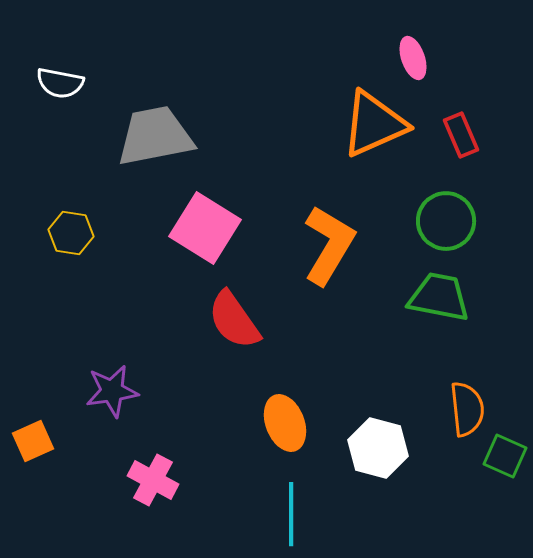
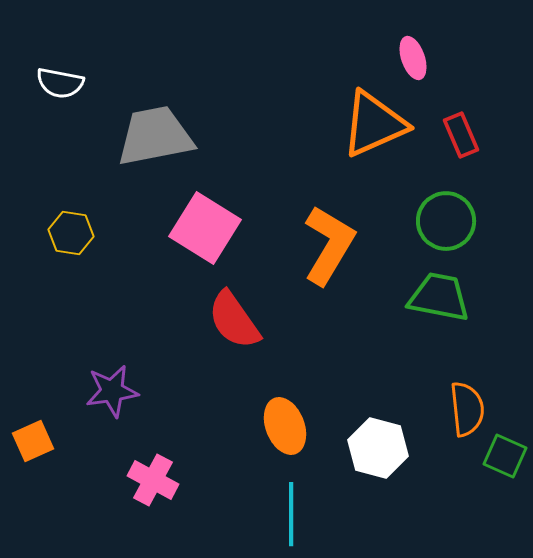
orange ellipse: moved 3 px down
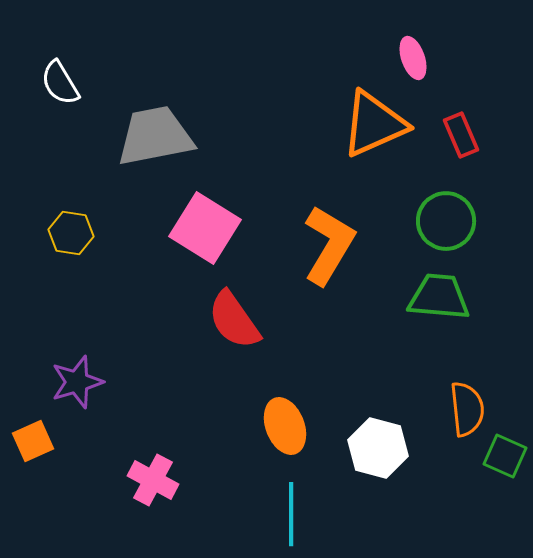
white semicircle: rotated 48 degrees clockwise
green trapezoid: rotated 6 degrees counterclockwise
purple star: moved 35 px left, 9 px up; rotated 8 degrees counterclockwise
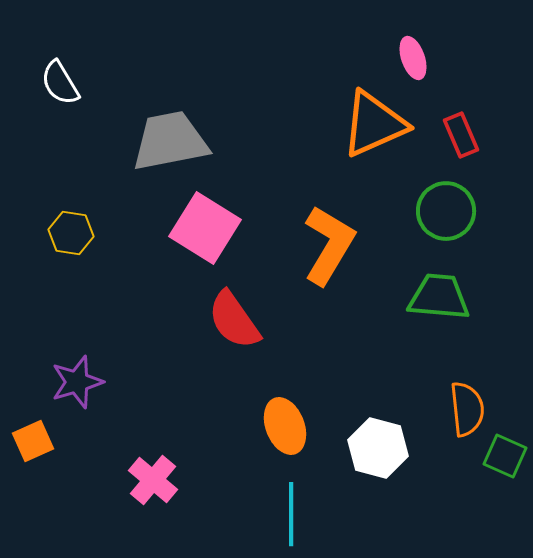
gray trapezoid: moved 15 px right, 5 px down
green circle: moved 10 px up
pink cross: rotated 12 degrees clockwise
